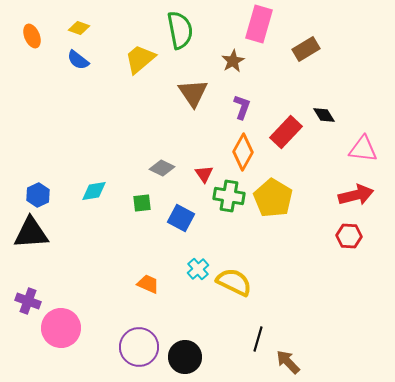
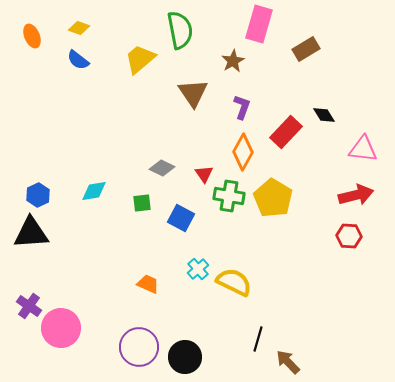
purple cross: moved 1 px right, 5 px down; rotated 15 degrees clockwise
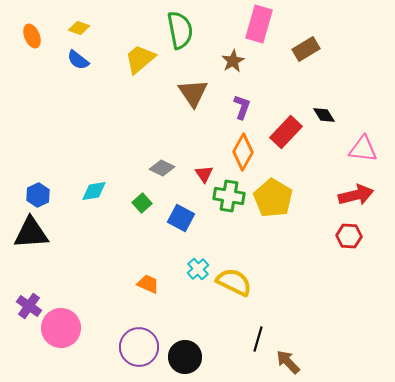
green square: rotated 36 degrees counterclockwise
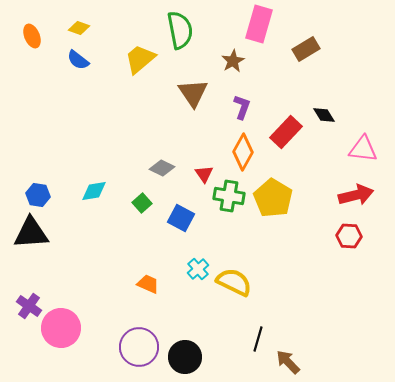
blue hexagon: rotated 25 degrees counterclockwise
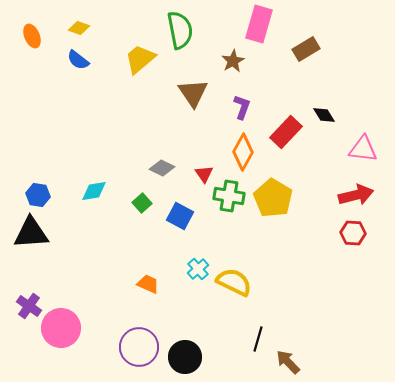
blue square: moved 1 px left, 2 px up
red hexagon: moved 4 px right, 3 px up
